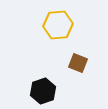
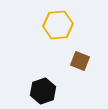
brown square: moved 2 px right, 2 px up
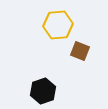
brown square: moved 10 px up
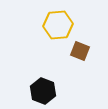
black hexagon: rotated 20 degrees counterclockwise
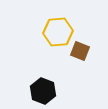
yellow hexagon: moved 7 px down
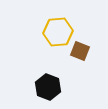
black hexagon: moved 5 px right, 4 px up
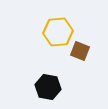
black hexagon: rotated 10 degrees counterclockwise
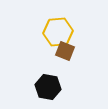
brown square: moved 15 px left
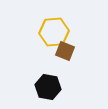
yellow hexagon: moved 4 px left
